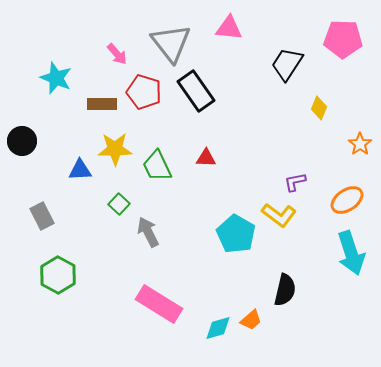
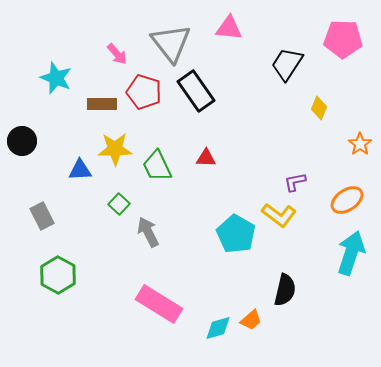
cyan arrow: rotated 144 degrees counterclockwise
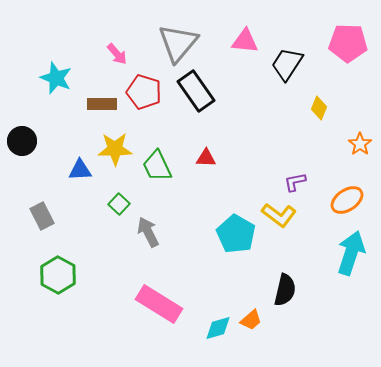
pink triangle: moved 16 px right, 13 px down
pink pentagon: moved 5 px right, 4 px down
gray triangle: moved 7 px right; rotated 18 degrees clockwise
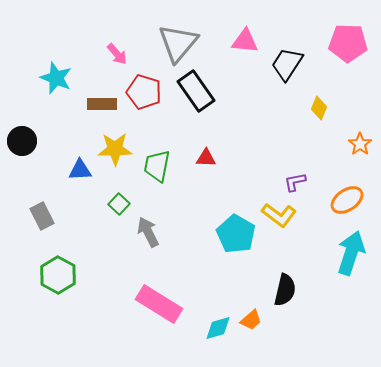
green trapezoid: rotated 36 degrees clockwise
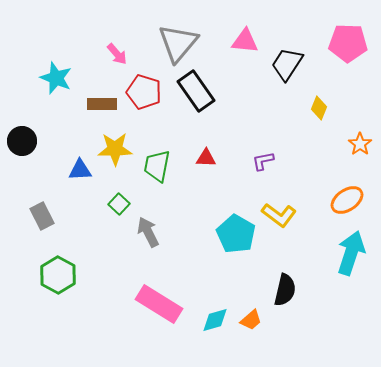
purple L-shape: moved 32 px left, 21 px up
cyan diamond: moved 3 px left, 8 px up
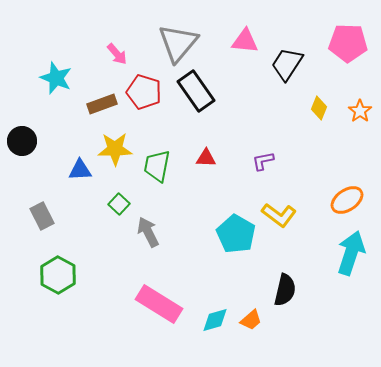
brown rectangle: rotated 20 degrees counterclockwise
orange star: moved 33 px up
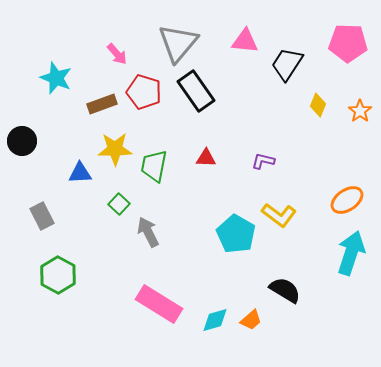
yellow diamond: moved 1 px left, 3 px up
purple L-shape: rotated 25 degrees clockwise
green trapezoid: moved 3 px left
blue triangle: moved 3 px down
black semicircle: rotated 72 degrees counterclockwise
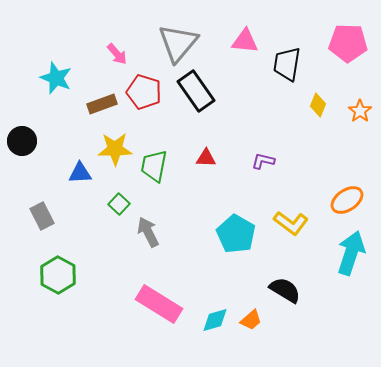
black trapezoid: rotated 24 degrees counterclockwise
yellow L-shape: moved 12 px right, 8 px down
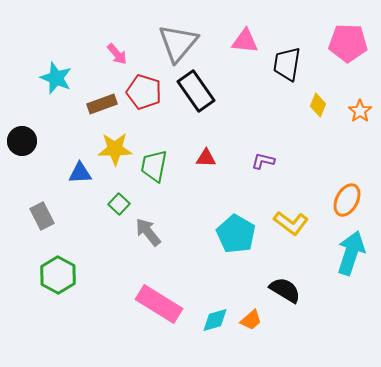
orange ellipse: rotated 28 degrees counterclockwise
gray arrow: rotated 12 degrees counterclockwise
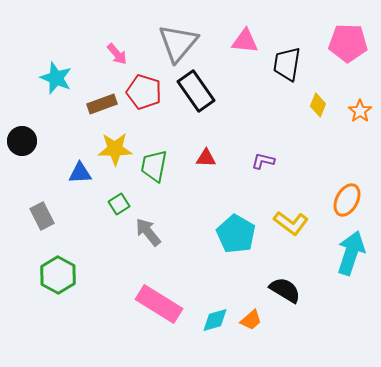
green square: rotated 15 degrees clockwise
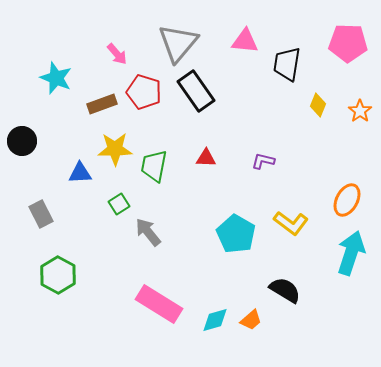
gray rectangle: moved 1 px left, 2 px up
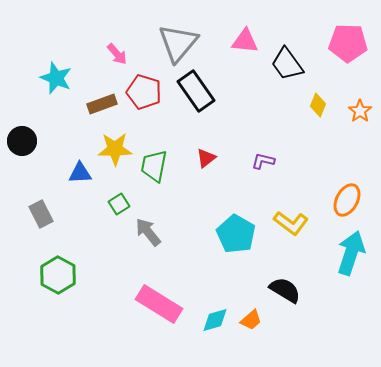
black trapezoid: rotated 45 degrees counterclockwise
red triangle: rotated 40 degrees counterclockwise
